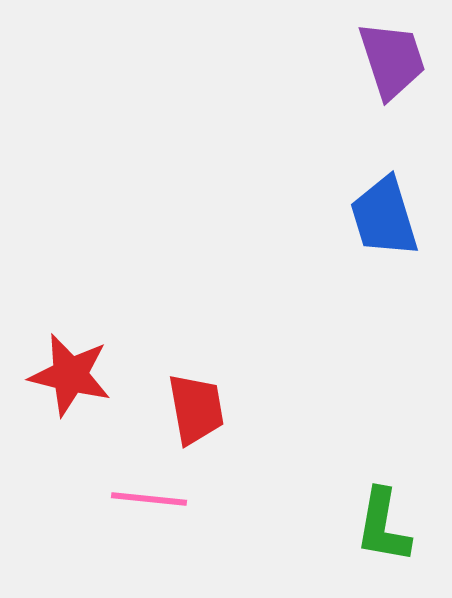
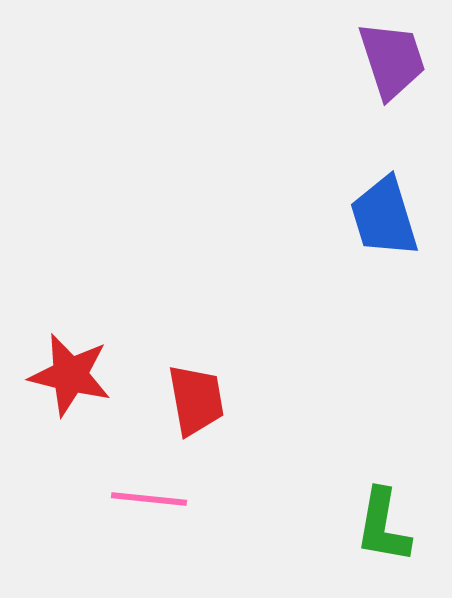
red trapezoid: moved 9 px up
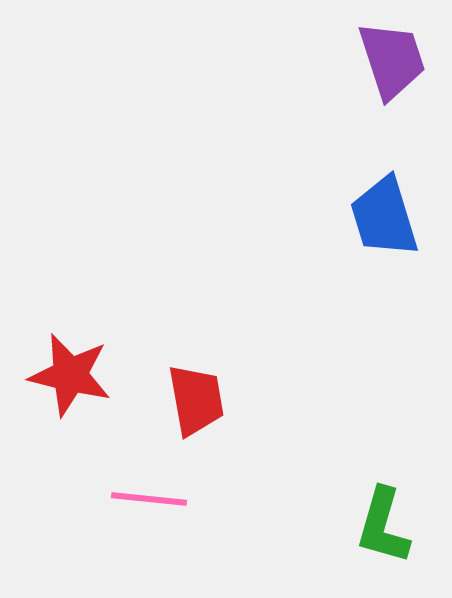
green L-shape: rotated 6 degrees clockwise
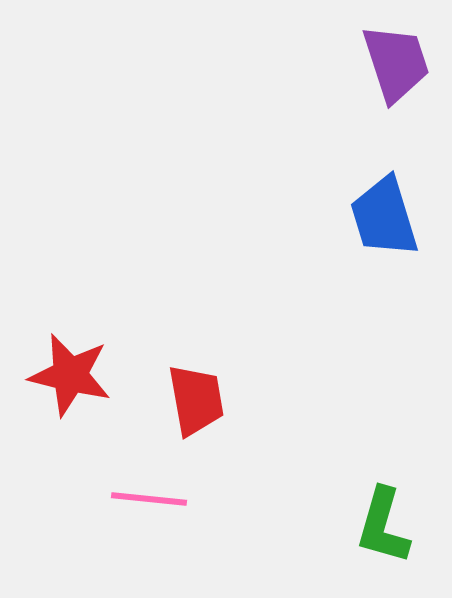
purple trapezoid: moved 4 px right, 3 px down
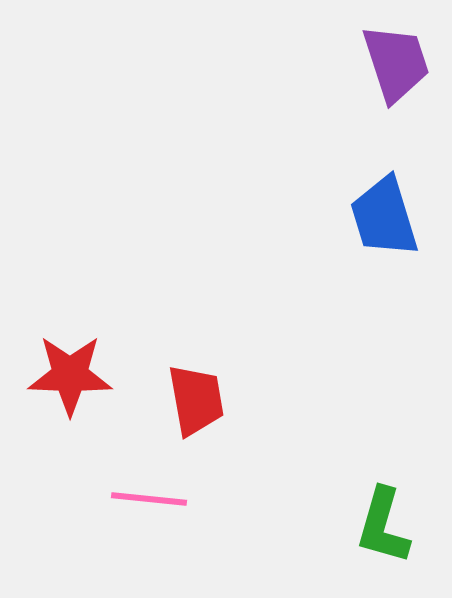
red star: rotated 12 degrees counterclockwise
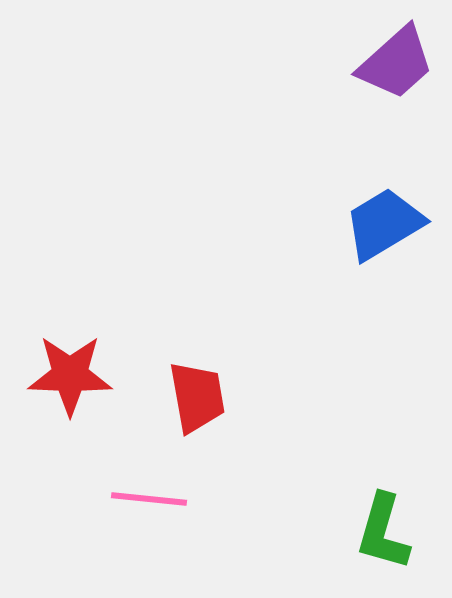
purple trapezoid: rotated 66 degrees clockwise
blue trapezoid: moved 7 px down; rotated 76 degrees clockwise
red trapezoid: moved 1 px right, 3 px up
green L-shape: moved 6 px down
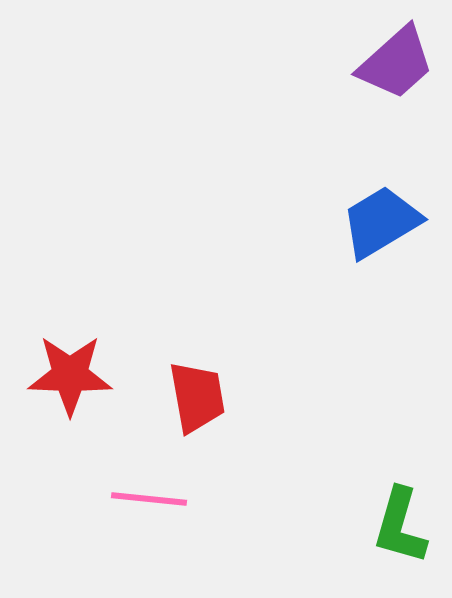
blue trapezoid: moved 3 px left, 2 px up
green L-shape: moved 17 px right, 6 px up
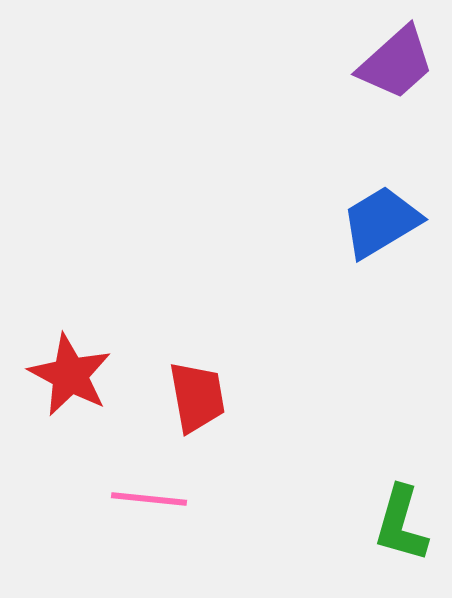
red star: rotated 26 degrees clockwise
green L-shape: moved 1 px right, 2 px up
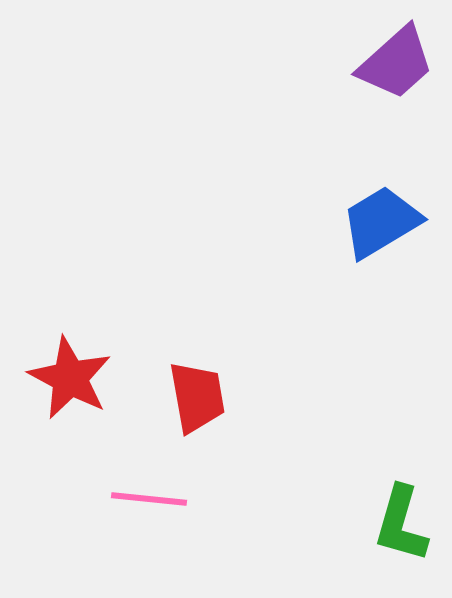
red star: moved 3 px down
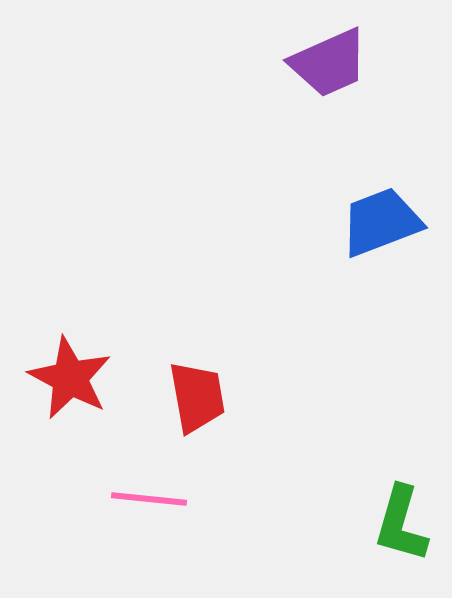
purple trapezoid: moved 67 px left; rotated 18 degrees clockwise
blue trapezoid: rotated 10 degrees clockwise
